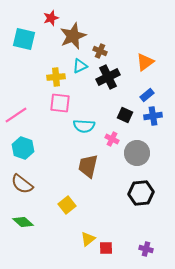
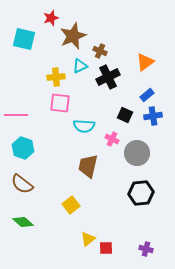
pink line: rotated 35 degrees clockwise
yellow square: moved 4 px right
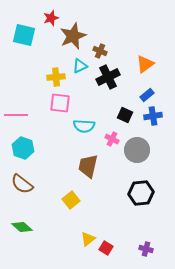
cyan square: moved 4 px up
orange triangle: moved 2 px down
gray circle: moved 3 px up
yellow square: moved 5 px up
green diamond: moved 1 px left, 5 px down
red square: rotated 32 degrees clockwise
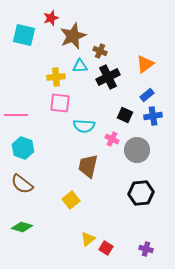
cyan triangle: rotated 21 degrees clockwise
green diamond: rotated 25 degrees counterclockwise
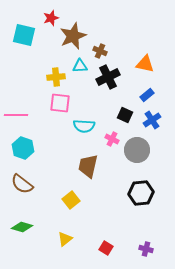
orange triangle: rotated 48 degrees clockwise
blue cross: moved 1 px left, 4 px down; rotated 24 degrees counterclockwise
yellow triangle: moved 23 px left
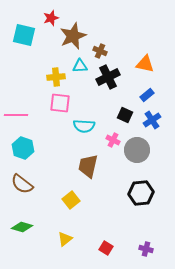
pink cross: moved 1 px right, 1 px down
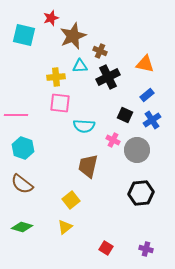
yellow triangle: moved 12 px up
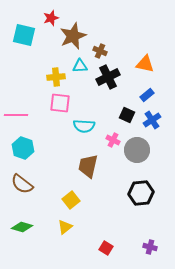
black square: moved 2 px right
purple cross: moved 4 px right, 2 px up
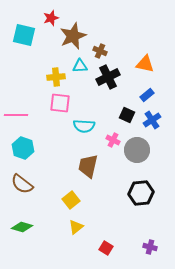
yellow triangle: moved 11 px right
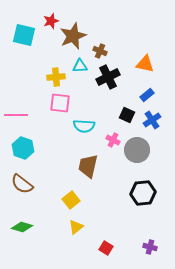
red star: moved 3 px down
black hexagon: moved 2 px right
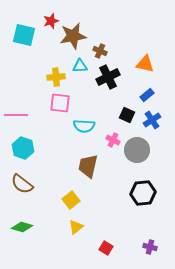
brown star: rotated 12 degrees clockwise
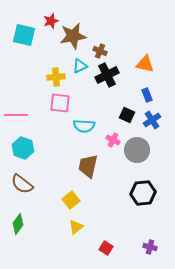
cyan triangle: rotated 21 degrees counterclockwise
black cross: moved 1 px left, 2 px up
blue rectangle: rotated 72 degrees counterclockwise
green diamond: moved 4 px left, 3 px up; rotated 70 degrees counterclockwise
